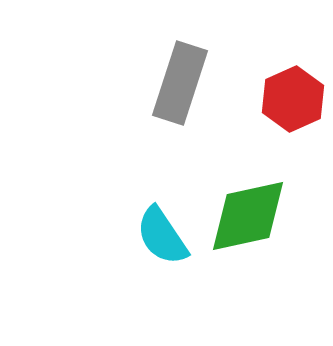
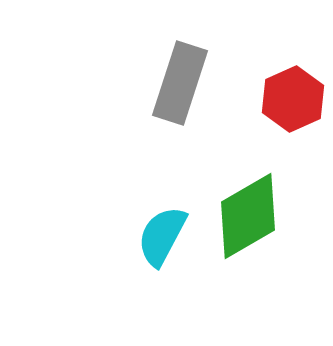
green diamond: rotated 18 degrees counterclockwise
cyan semicircle: rotated 62 degrees clockwise
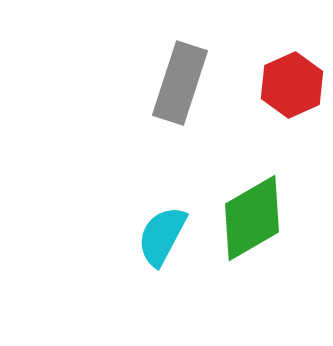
red hexagon: moved 1 px left, 14 px up
green diamond: moved 4 px right, 2 px down
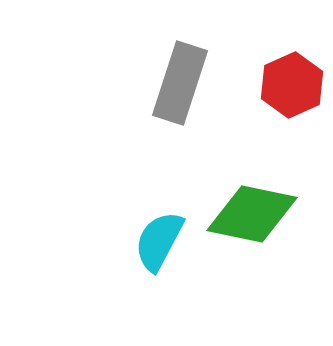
green diamond: moved 4 px up; rotated 42 degrees clockwise
cyan semicircle: moved 3 px left, 5 px down
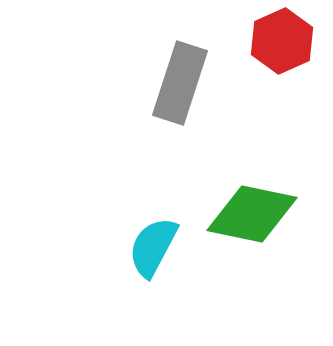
red hexagon: moved 10 px left, 44 px up
cyan semicircle: moved 6 px left, 6 px down
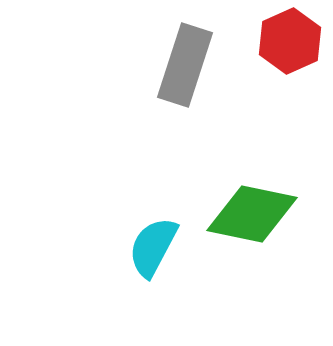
red hexagon: moved 8 px right
gray rectangle: moved 5 px right, 18 px up
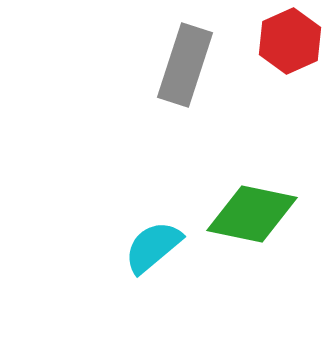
cyan semicircle: rotated 22 degrees clockwise
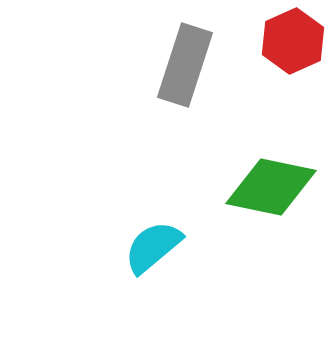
red hexagon: moved 3 px right
green diamond: moved 19 px right, 27 px up
